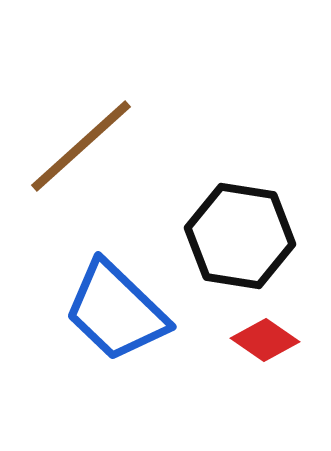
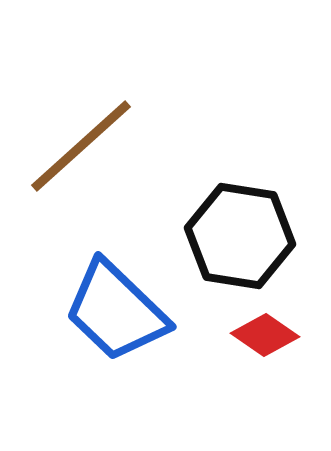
red diamond: moved 5 px up
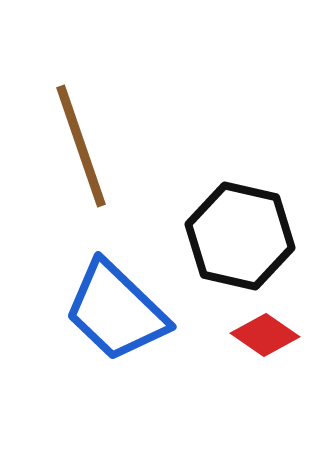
brown line: rotated 67 degrees counterclockwise
black hexagon: rotated 4 degrees clockwise
